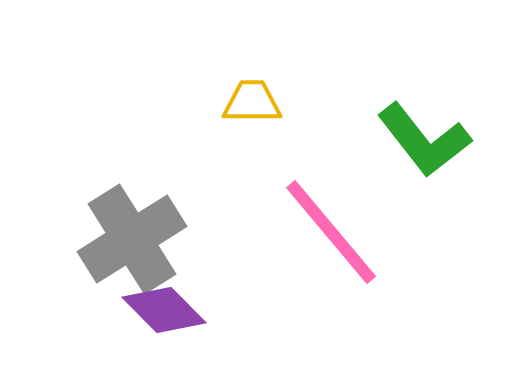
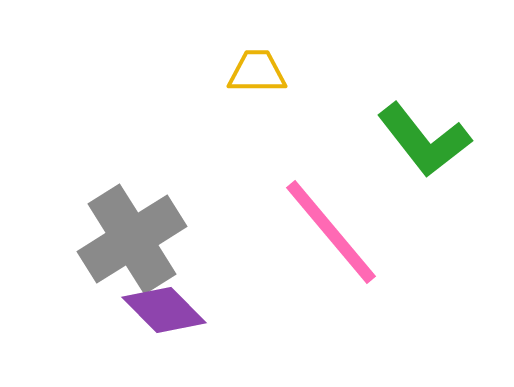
yellow trapezoid: moved 5 px right, 30 px up
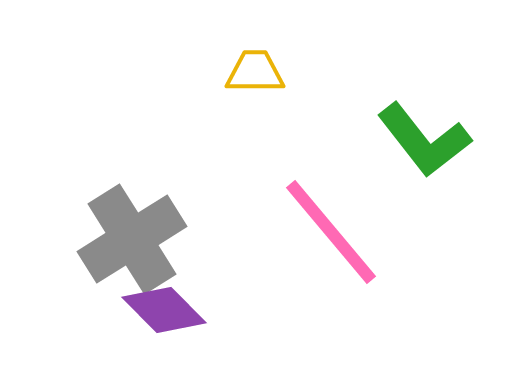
yellow trapezoid: moved 2 px left
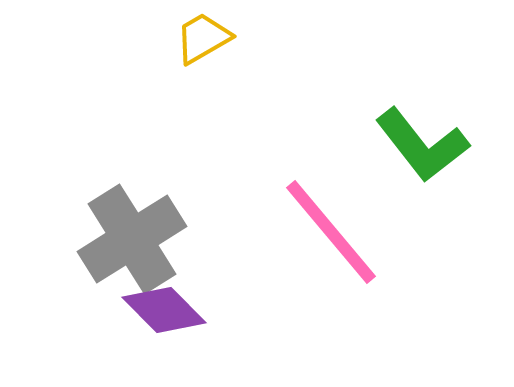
yellow trapezoid: moved 52 px left, 34 px up; rotated 30 degrees counterclockwise
green L-shape: moved 2 px left, 5 px down
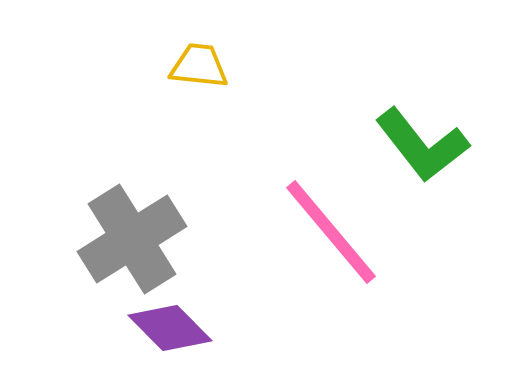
yellow trapezoid: moved 4 px left, 28 px down; rotated 36 degrees clockwise
purple diamond: moved 6 px right, 18 px down
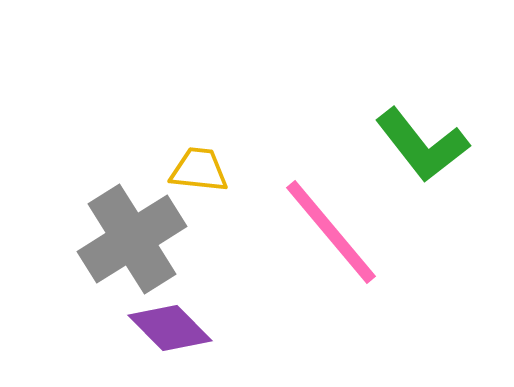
yellow trapezoid: moved 104 px down
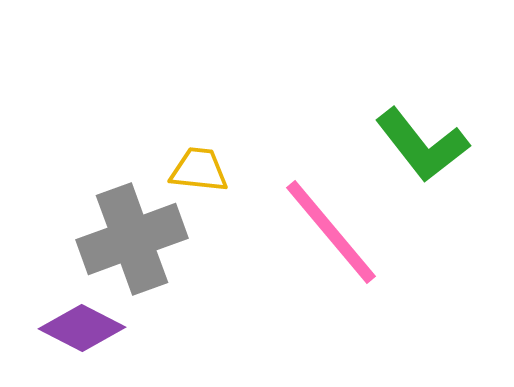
gray cross: rotated 12 degrees clockwise
purple diamond: moved 88 px left; rotated 18 degrees counterclockwise
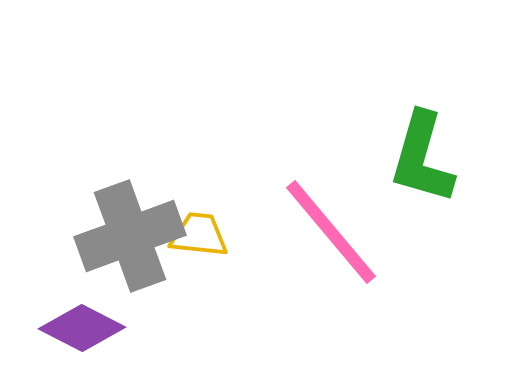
green L-shape: moved 13 px down; rotated 54 degrees clockwise
yellow trapezoid: moved 65 px down
gray cross: moved 2 px left, 3 px up
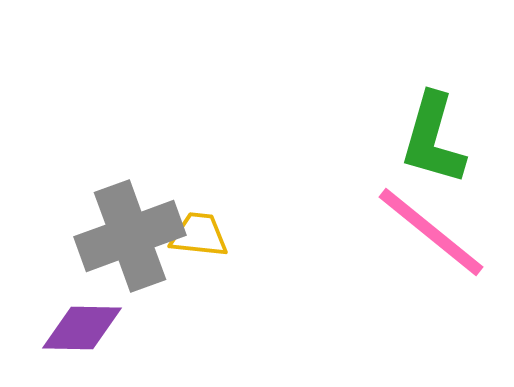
green L-shape: moved 11 px right, 19 px up
pink line: moved 100 px right; rotated 11 degrees counterclockwise
purple diamond: rotated 26 degrees counterclockwise
